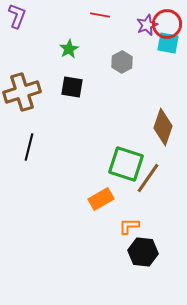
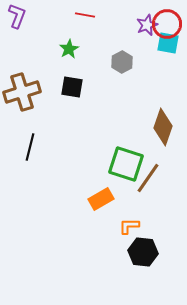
red line: moved 15 px left
black line: moved 1 px right
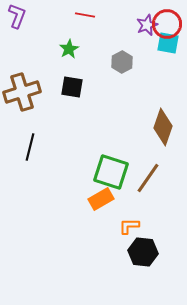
green square: moved 15 px left, 8 px down
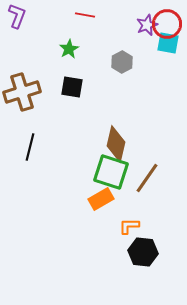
brown diamond: moved 47 px left, 17 px down; rotated 6 degrees counterclockwise
brown line: moved 1 px left
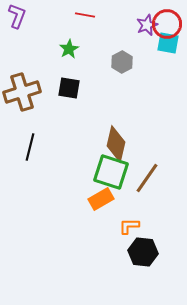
black square: moved 3 px left, 1 px down
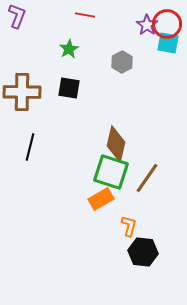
purple star: rotated 15 degrees counterclockwise
brown cross: rotated 18 degrees clockwise
orange L-shape: rotated 105 degrees clockwise
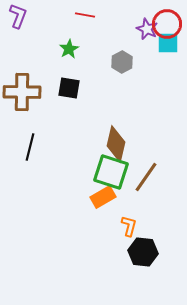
purple L-shape: moved 1 px right
purple star: moved 4 px down; rotated 10 degrees counterclockwise
cyan square: rotated 10 degrees counterclockwise
brown line: moved 1 px left, 1 px up
orange rectangle: moved 2 px right, 2 px up
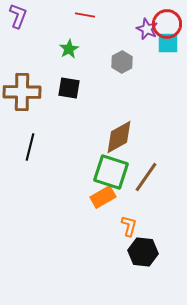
brown diamond: moved 3 px right, 7 px up; rotated 48 degrees clockwise
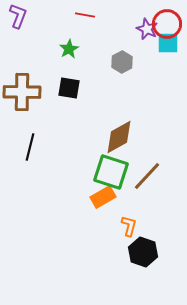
brown line: moved 1 px right, 1 px up; rotated 8 degrees clockwise
black hexagon: rotated 12 degrees clockwise
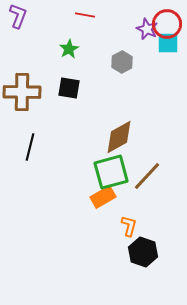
green square: rotated 33 degrees counterclockwise
